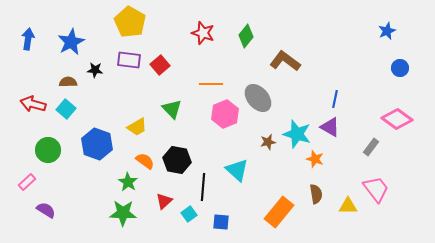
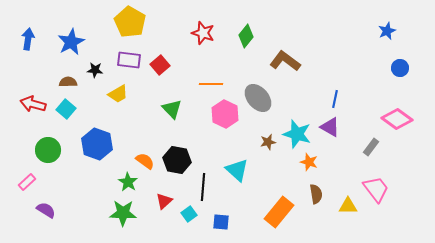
pink hexagon at (225, 114): rotated 12 degrees counterclockwise
yellow trapezoid at (137, 127): moved 19 px left, 33 px up
orange star at (315, 159): moved 6 px left, 3 px down
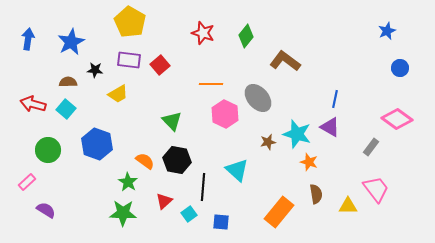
green triangle at (172, 109): moved 12 px down
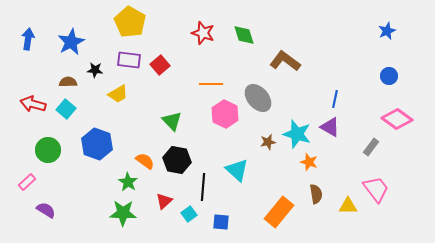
green diamond at (246, 36): moved 2 px left, 1 px up; rotated 55 degrees counterclockwise
blue circle at (400, 68): moved 11 px left, 8 px down
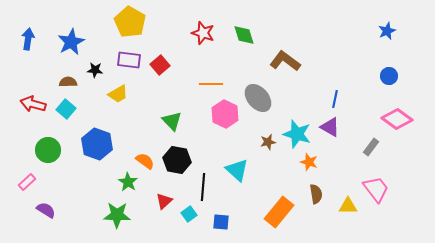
green star at (123, 213): moved 6 px left, 2 px down
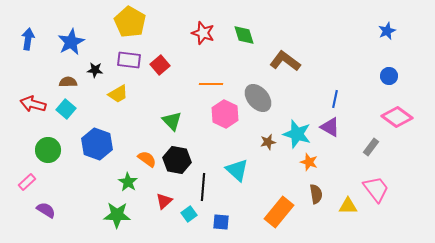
pink diamond at (397, 119): moved 2 px up
orange semicircle at (145, 161): moved 2 px right, 2 px up
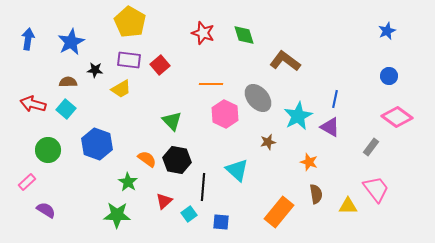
yellow trapezoid at (118, 94): moved 3 px right, 5 px up
cyan star at (297, 134): moved 1 px right, 18 px up; rotated 28 degrees clockwise
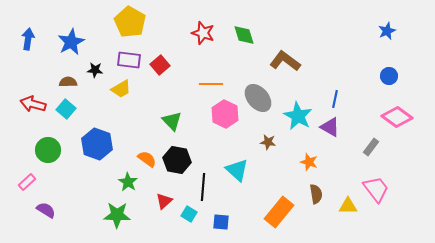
cyan star at (298, 116): rotated 16 degrees counterclockwise
brown star at (268, 142): rotated 21 degrees clockwise
cyan square at (189, 214): rotated 21 degrees counterclockwise
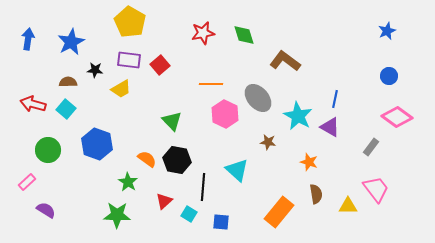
red star at (203, 33): rotated 30 degrees counterclockwise
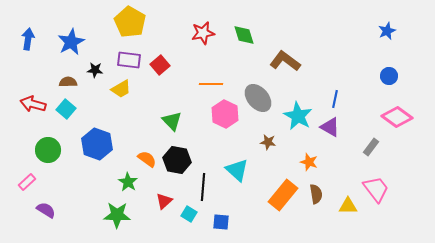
orange rectangle at (279, 212): moved 4 px right, 17 px up
